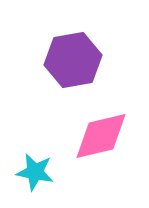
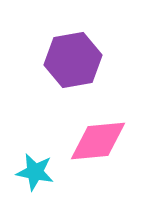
pink diamond: moved 3 px left, 5 px down; rotated 8 degrees clockwise
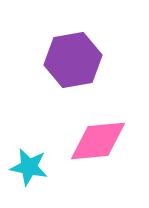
cyan star: moved 6 px left, 5 px up
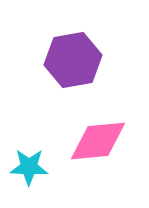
cyan star: rotated 9 degrees counterclockwise
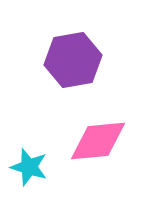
cyan star: rotated 15 degrees clockwise
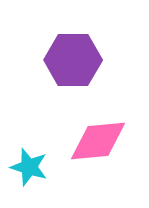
purple hexagon: rotated 10 degrees clockwise
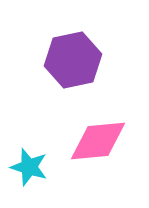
purple hexagon: rotated 12 degrees counterclockwise
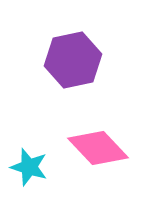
pink diamond: moved 7 px down; rotated 52 degrees clockwise
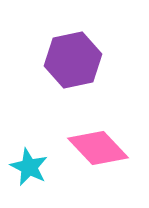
cyan star: rotated 9 degrees clockwise
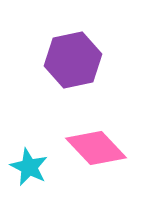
pink diamond: moved 2 px left
